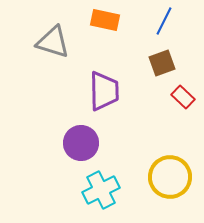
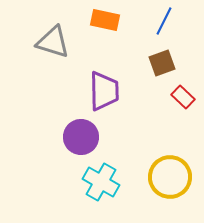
purple circle: moved 6 px up
cyan cross: moved 8 px up; rotated 33 degrees counterclockwise
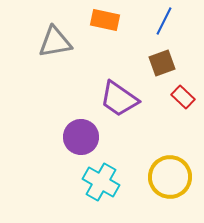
gray triangle: moved 2 px right; rotated 27 degrees counterclockwise
purple trapezoid: moved 15 px right, 8 px down; rotated 126 degrees clockwise
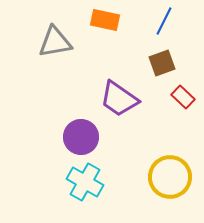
cyan cross: moved 16 px left
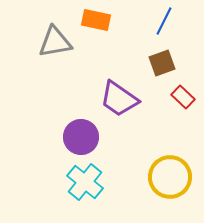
orange rectangle: moved 9 px left
cyan cross: rotated 9 degrees clockwise
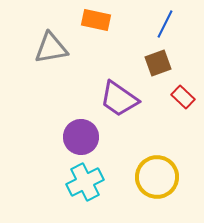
blue line: moved 1 px right, 3 px down
gray triangle: moved 4 px left, 6 px down
brown square: moved 4 px left
yellow circle: moved 13 px left
cyan cross: rotated 24 degrees clockwise
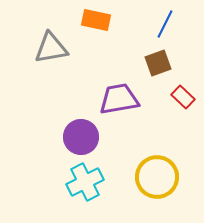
purple trapezoid: rotated 135 degrees clockwise
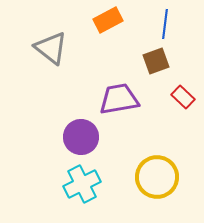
orange rectangle: moved 12 px right; rotated 40 degrees counterclockwise
blue line: rotated 20 degrees counterclockwise
gray triangle: rotated 48 degrees clockwise
brown square: moved 2 px left, 2 px up
cyan cross: moved 3 px left, 2 px down
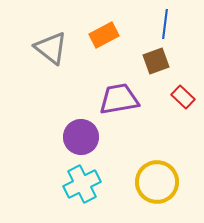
orange rectangle: moved 4 px left, 15 px down
yellow circle: moved 5 px down
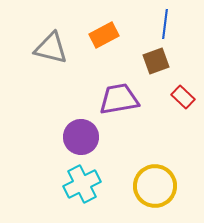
gray triangle: rotated 24 degrees counterclockwise
yellow circle: moved 2 px left, 4 px down
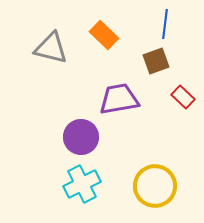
orange rectangle: rotated 72 degrees clockwise
